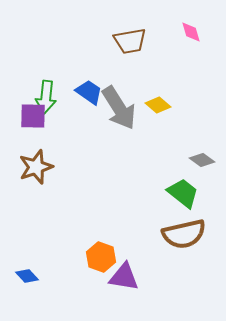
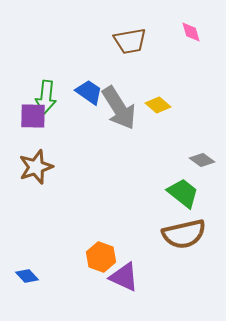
purple triangle: rotated 16 degrees clockwise
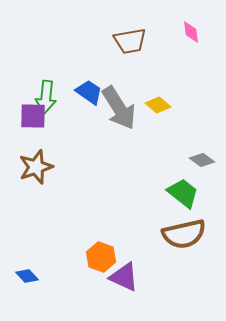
pink diamond: rotated 10 degrees clockwise
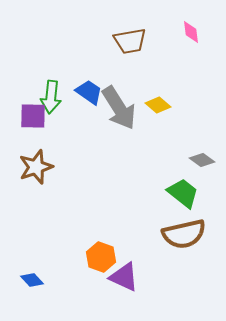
green arrow: moved 5 px right
blue diamond: moved 5 px right, 4 px down
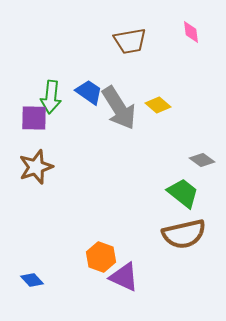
purple square: moved 1 px right, 2 px down
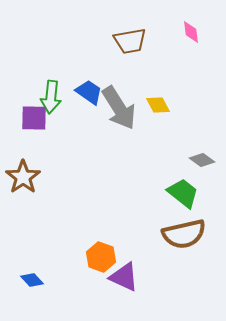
yellow diamond: rotated 20 degrees clockwise
brown star: moved 13 px left, 10 px down; rotated 16 degrees counterclockwise
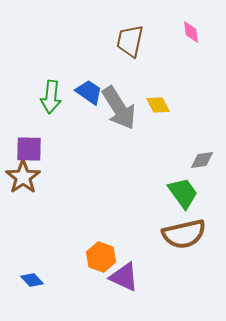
brown trapezoid: rotated 112 degrees clockwise
purple square: moved 5 px left, 31 px down
gray diamond: rotated 45 degrees counterclockwise
green trapezoid: rotated 16 degrees clockwise
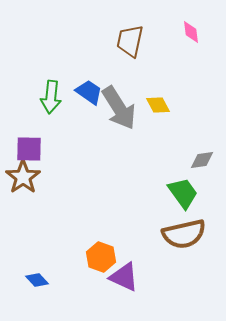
blue diamond: moved 5 px right
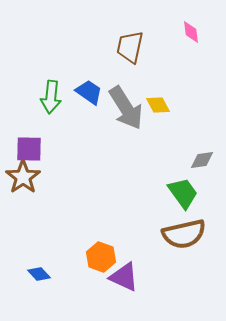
brown trapezoid: moved 6 px down
gray arrow: moved 7 px right
blue diamond: moved 2 px right, 6 px up
